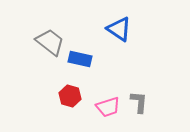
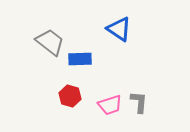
blue rectangle: rotated 15 degrees counterclockwise
pink trapezoid: moved 2 px right, 2 px up
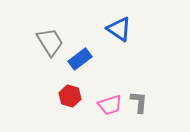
gray trapezoid: rotated 20 degrees clockwise
blue rectangle: rotated 35 degrees counterclockwise
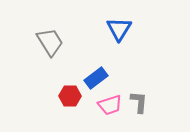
blue triangle: rotated 28 degrees clockwise
blue rectangle: moved 16 px right, 19 px down
red hexagon: rotated 15 degrees counterclockwise
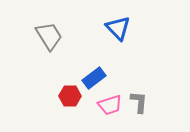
blue triangle: moved 1 px left, 1 px up; rotated 16 degrees counterclockwise
gray trapezoid: moved 1 px left, 6 px up
blue rectangle: moved 2 px left
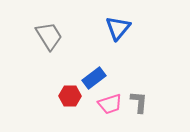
blue triangle: rotated 24 degrees clockwise
pink trapezoid: moved 1 px up
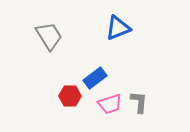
blue triangle: rotated 28 degrees clockwise
blue rectangle: moved 1 px right
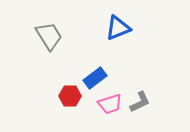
gray L-shape: moved 1 px right; rotated 60 degrees clockwise
